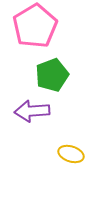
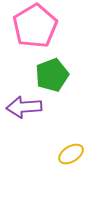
purple arrow: moved 8 px left, 4 px up
yellow ellipse: rotated 50 degrees counterclockwise
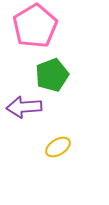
yellow ellipse: moved 13 px left, 7 px up
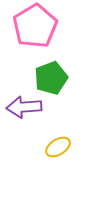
green pentagon: moved 1 px left, 3 px down
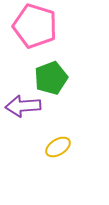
pink pentagon: rotated 24 degrees counterclockwise
purple arrow: moved 1 px left, 1 px up
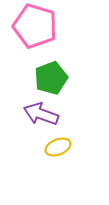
purple arrow: moved 18 px right, 8 px down; rotated 24 degrees clockwise
yellow ellipse: rotated 10 degrees clockwise
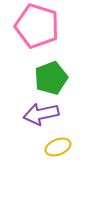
pink pentagon: moved 2 px right
purple arrow: rotated 32 degrees counterclockwise
